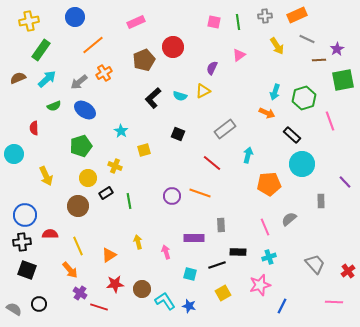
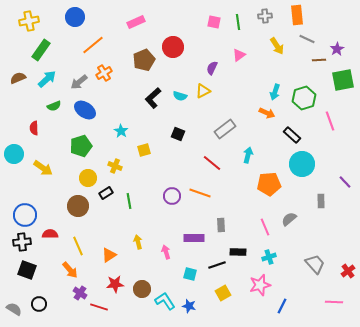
orange rectangle at (297, 15): rotated 72 degrees counterclockwise
yellow arrow at (46, 176): moved 3 px left, 8 px up; rotated 30 degrees counterclockwise
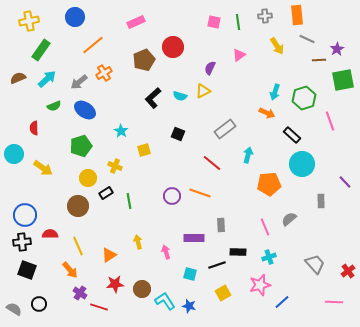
purple semicircle at (212, 68): moved 2 px left
blue line at (282, 306): moved 4 px up; rotated 21 degrees clockwise
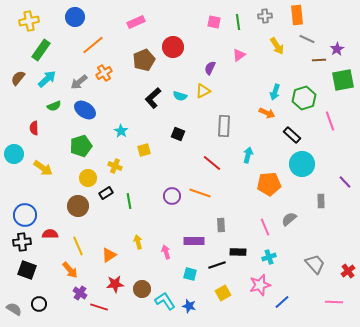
brown semicircle at (18, 78): rotated 28 degrees counterclockwise
gray rectangle at (225, 129): moved 1 px left, 3 px up; rotated 50 degrees counterclockwise
purple rectangle at (194, 238): moved 3 px down
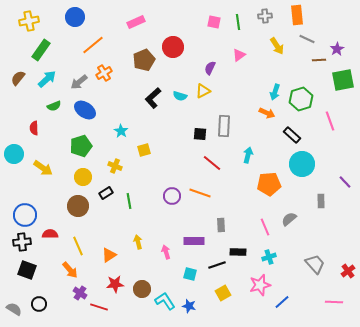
green hexagon at (304, 98): moved 3 px left, 1 px down
black square at (178, 134): moved 22 px right; rotated 16 degrees counterclockwise
yellow circle at (88, 178): moved 5 px left, 1 px up
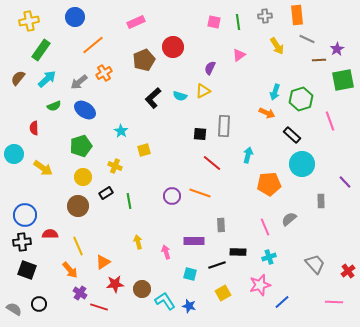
orange triangle at (109, 255): moved 6 px left, 7 px down
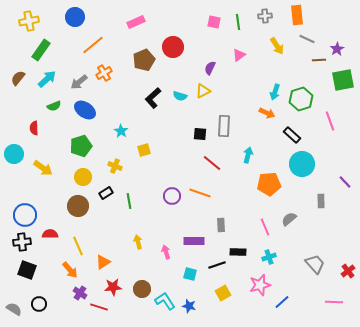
red star at (115, 284): moved 2 px left, 3 px down
